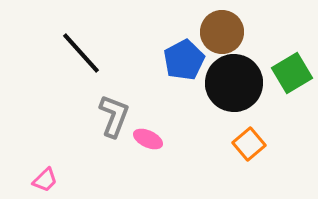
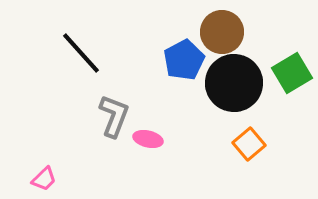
pink ellipse: rotated 12 degrees counterclockwise
pink trapezoid: moved 1 px left, 1 px up
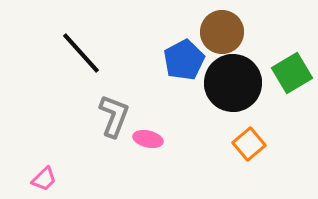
black circle: moved 1 px left
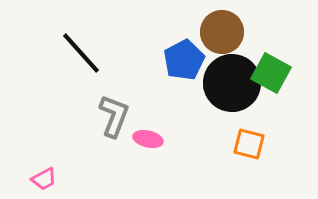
green square: moved 21 px left; rotated 30 degrees counterclockwise
black circle: moved 1 px left
orange square: rotated 36 degrees counterclockwise
pink trapezoid: rotated 16 degrees clockwise
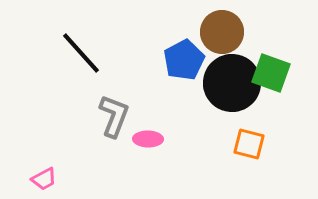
green square: rotated 9 degrees counterclockwise
pink ellipse: rotated 12 degrees counterclockwise
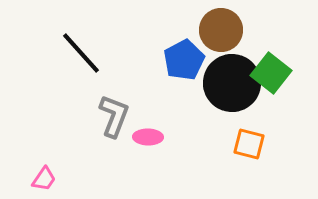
brown circle: moved 1 px left, 2 px up
green square: rotated 18 degrees clockwise
pink ellipse: moved 2 px up
pink trapezoid: rotated 28 degrees counterclockwise
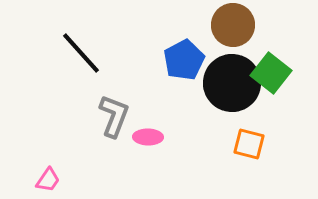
brown circle: moved 12 px right, 5 px up
pink trapezoid: moved 4 px right, 1 px down
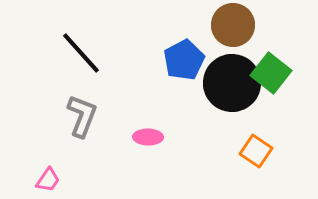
gray L-shape: moved 32 px left
orange square: moved 7 px right, 7 px down; rotated 20 degrees clockwise
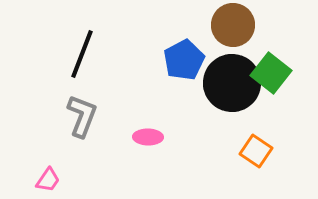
black line: moved 1 px right, 1 px down; rotated 63 degrees clockwise
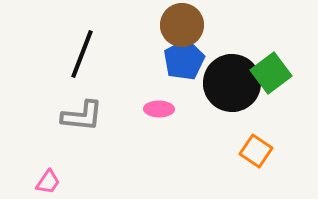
brown circle: moved 51 px left
green square: rotated 15 degrees clockwise
gray L-shape: rotated 75 degrees clockwise
pink ellipse: moved 11 px right, 28 px up
pink trapezoid: moved 2 px down
